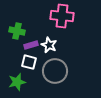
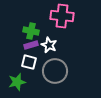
green cross: moved 14 px right
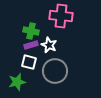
pink cross: moved 1 px left
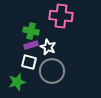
white star: moved 1 px left, 2 px down
gray circle: moved 3 px left
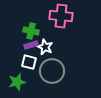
white star: moved 3 px left
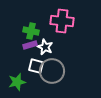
pink cross: moved 1 px right, 5 px down
purple rectangle: moved 1 px left
white square: moved 7 px right, 4 px down
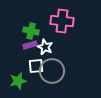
white square: rotated 21 degrees counterclockwise
green star: moved 1 px right, 1 px up
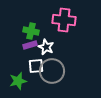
pink cross: moved 2 px right, 1 px up
white star: moved 1 px right
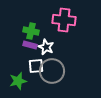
purple rectangle: rotated 32 degrees clockwise
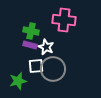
gray circle: moved 1 px right, 2 px up
